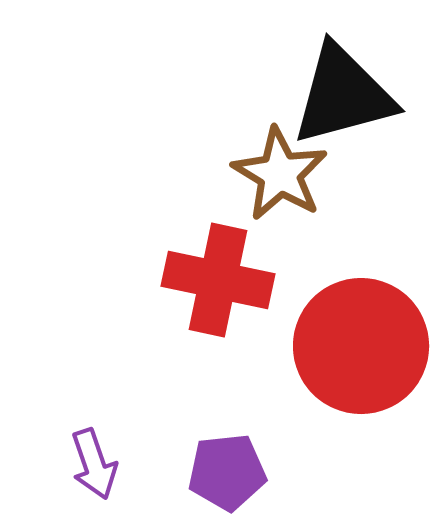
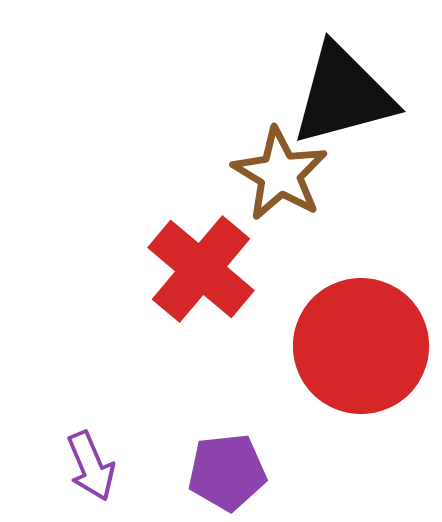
red cross: moved 17 px left, 11 px up; rotated 28 degrees clockwise
purple arrow: moved 3 px left, 2 px down; rotated 4 degrees counterclockwise
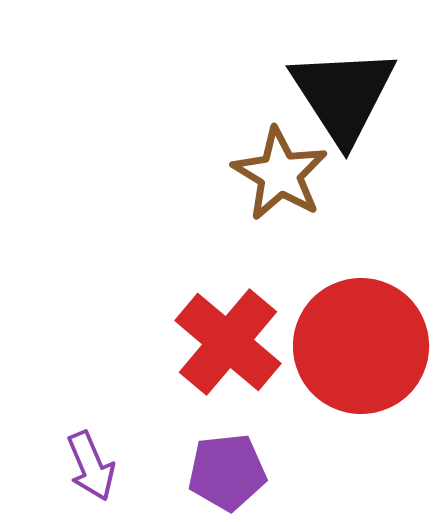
black triangle: rotated 48 degrees counterclockwise
red cross: moved 27 px right, 73 px down
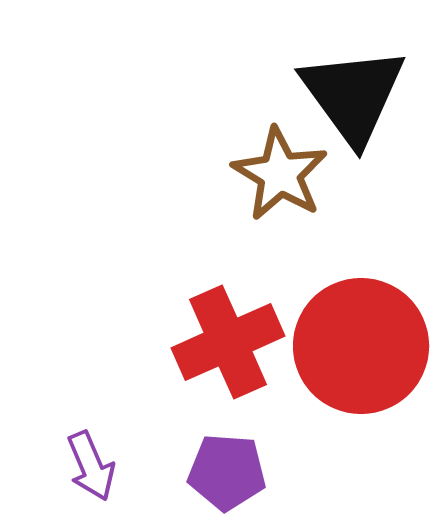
black triangle: moved 10 px right; rotated 3 degrees counterclockwise
red cross: rotated 26 degrees clockwise
purple pentagon: rotated 10 degrees clockwise
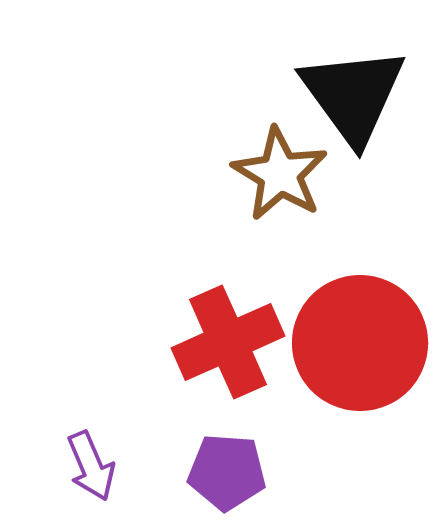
red circle: moved 1 px left, 3 px up
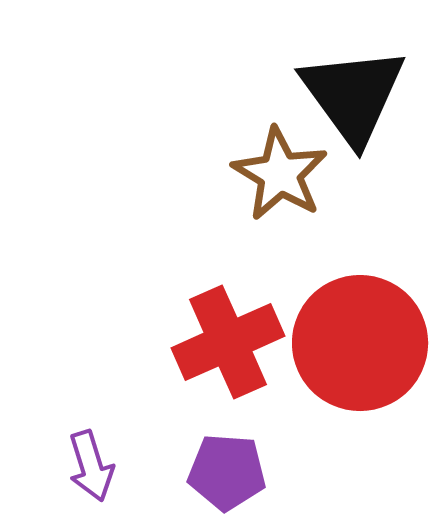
purple arrow: rotated 6 degrees clockwise
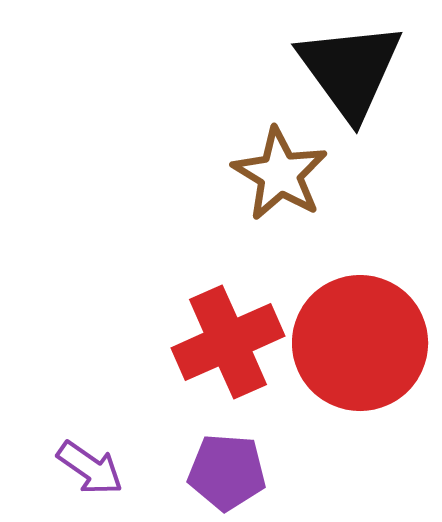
black triangle: moved 3 px left, 25 px up
purple arrow: moved 1 px left, 2 px down; rotated 38 degrees counterclockwise
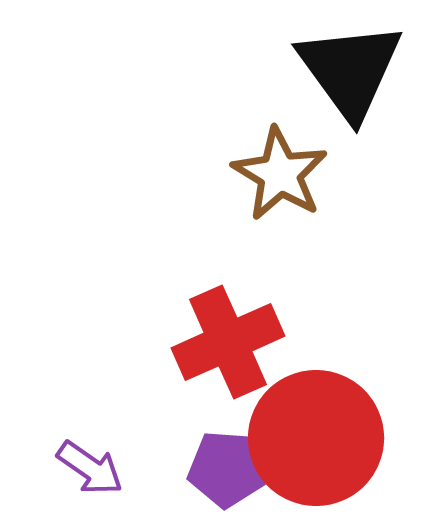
red circle: moved 44 px left, 95 px down
purple pentagon: moved 3 px up
